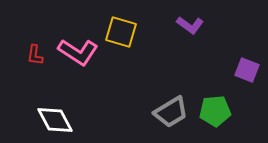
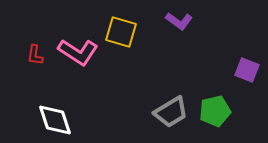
purple L-shape: moved 11 px left, 4 px up
green pentagon: rotated 8 degrees counterclockwise
white diamond: rotated 9 degrees clockwise
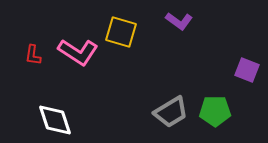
red L-shape: moved 2 px left
green pentagon: rotated 12 degrees clockwise
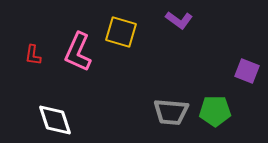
purple L-shape: moved 1 px up
pink L-shape: rotated 81 degrees clockwise
purple square: moved 1 px down
gray trapezoid: rotated 36 degrees clockwise
